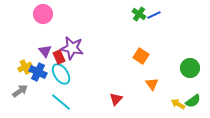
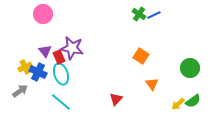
cyan ellipse: rotated 15 degrees clockwise
yellow arrow: rotated 72 degrees counterclockwise
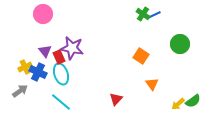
green cross: moved 4 px right
green circle: moved 10 px left, 24 px up
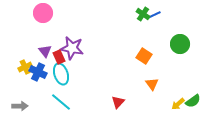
pink circle: moved 1 px up
orange square: moved 3 px right
gray arrow: moved 15 px down; rotated 35 degrees clockwise
red triangle: moved 2 px right, 3 px down
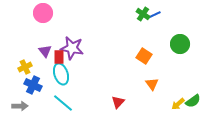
red rectangle: rotated 24 degrees clockwise
blue cross: moved 5 px left, 13 px down
cyan line: moved 2 px right, 1 px down
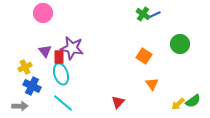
blue cross: moved 1 px left, 1 px down
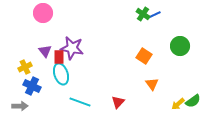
green circle: moved 2 px down
cyan line: moved 17 px right, 1 px up; rotated 20 degrees counterclockwise
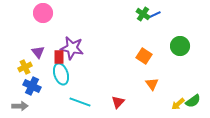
purple triangle: moved 7 px left, 1 px down
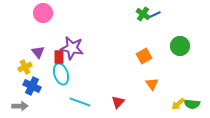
orange square: rotated 28 degrees clockwise
green semicircle: moved 1 px left, 3 px down; rotated 42 degrees clockwise
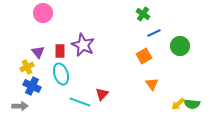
blue line: moved 18 px down
purple star: moved 11 px right, 3 px up; rotated 15 degrees clockwise
red rectangle: moved 1 px right, 6 px up
yellow cross: moved 2 px right
red triangle: moved 16 px left, 8 px up
